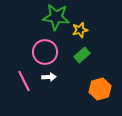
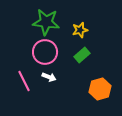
green star: moved 10 px left, 5 px down
white arrow: rotated 24 degrees clockwise
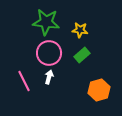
yellow star: rotated 21 degrees clockwise
pink circle: moved 4 px right, 1 px down
white arrow: rotated 96 degrees counterclockwise
orange hexagon: moved 1 px left, 1 px down
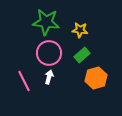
orange hexagon: moved 3 px left, 12 px up
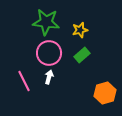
yellow star: rotated 21 degrees counterclockwise
orange hexagon: moved 9 px right, 15 px down
